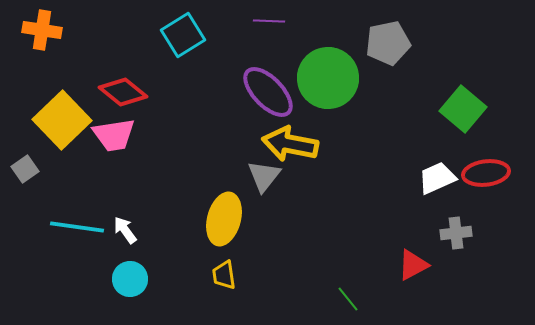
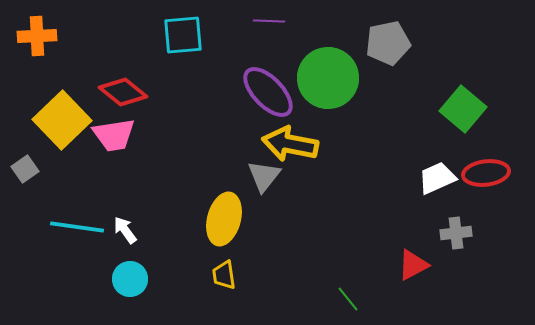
orange cross: moved 5 px left, 6 px down; rotated 12 degrees counterclockwise
cyan square: rotated 27 degrees clockwise
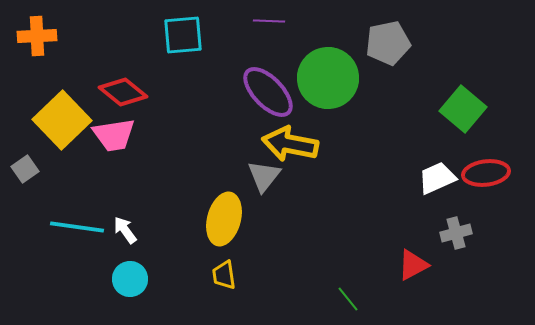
gray cross: rotated 8 degrees counterclockwise
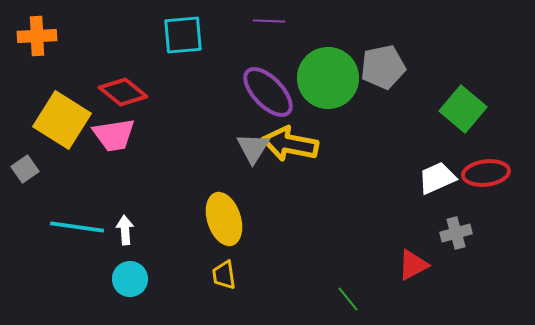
gray pentagon: moved 5 px left, 24 px down
yellow square: rotated 14 degrees counterclockwise
gray triangle: moved 11 px left, 28 px up; rotated 6 degrees counterclockwise
yellow ellipse: rotated 33 degrees counterclockwise
white arrow: rotated 32 degrees clockwise
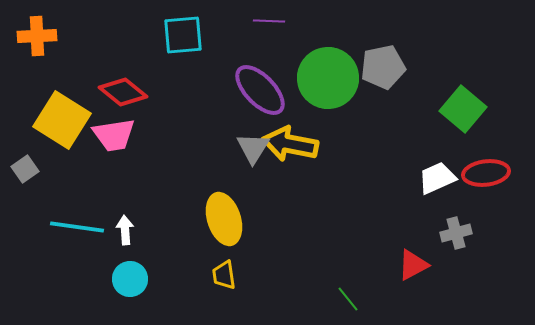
purple ellipse: moved 8 px left, 2 px up
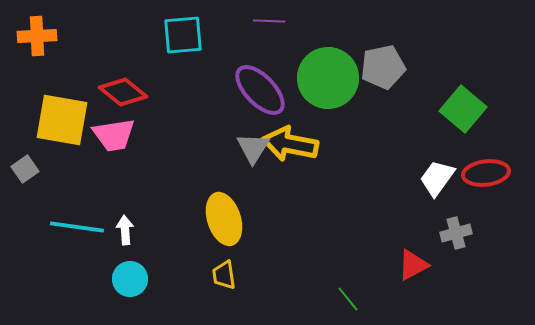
yellow square: rotated 22 degrees counterclockwise
white trapezoid: rotated 30 degrees counterclockwise
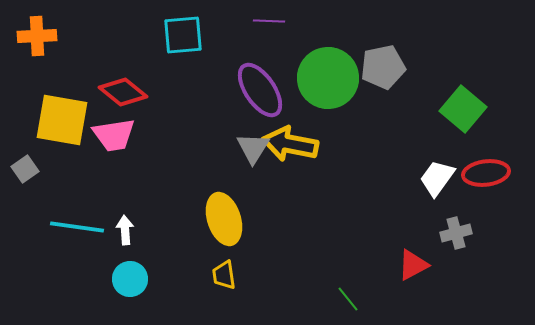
purple ellipse: rotated 10 degrees clockwise
